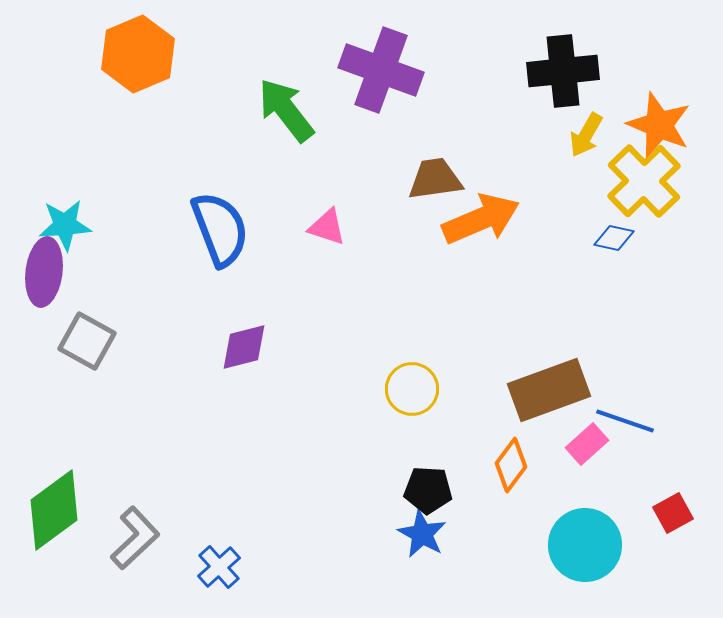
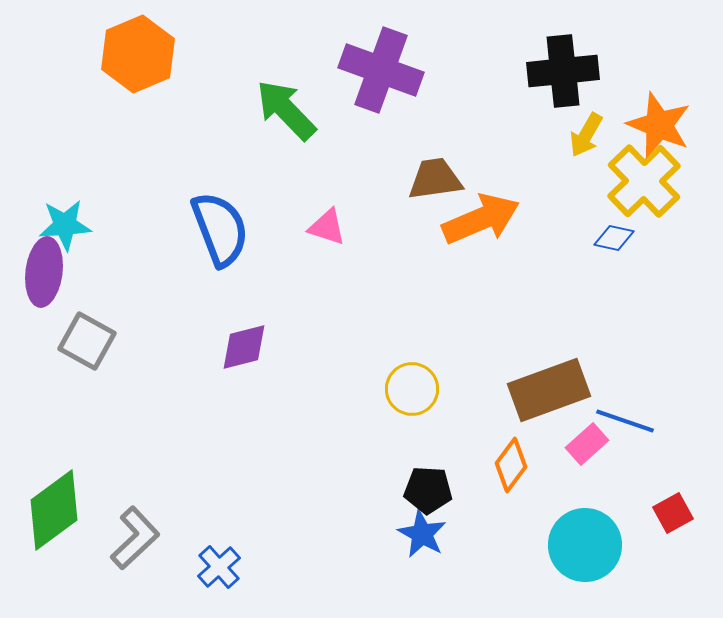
green arrow: rotated 6 degrees counterclockwise
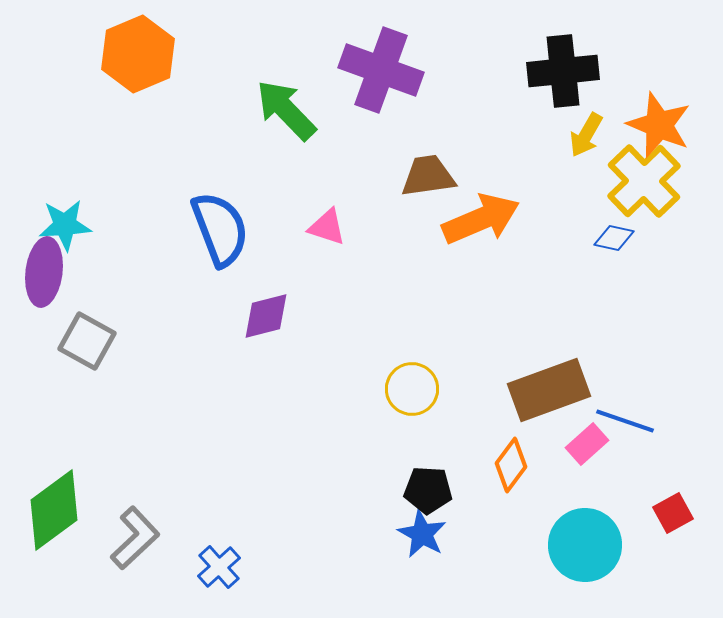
brown trapezoid: moved 7 px left, 3 px up
purple diamond: moved 22 px right, 31 px up
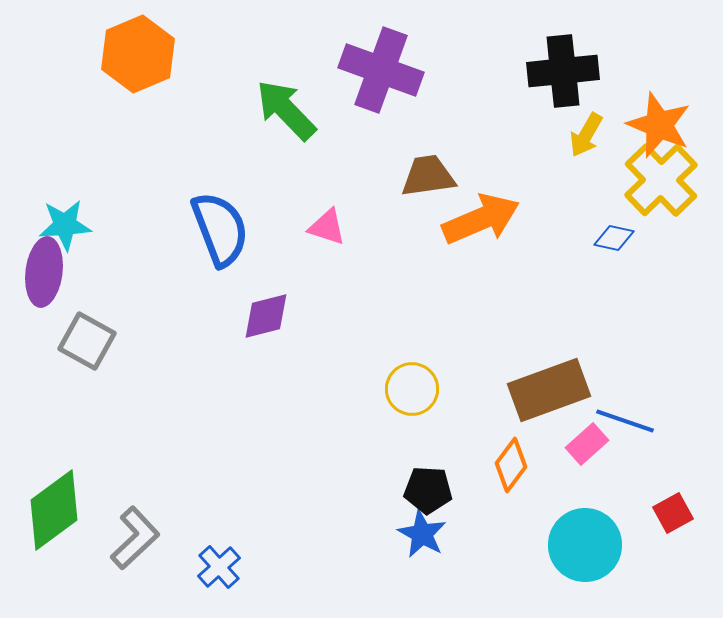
yellow cross: moved 17 px right, 1 px up
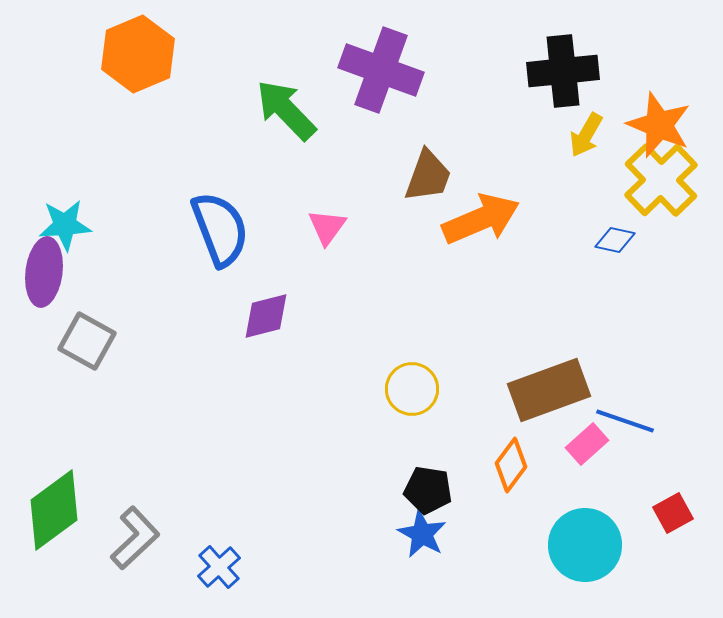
brown trapezoid: rotated 118 degrees clockwise
pink triangle: rotated 48 degrees clockwise
blue diamond: moved 1 px right, 2 px down
black pentagon: rotated 6 degrees clockwise
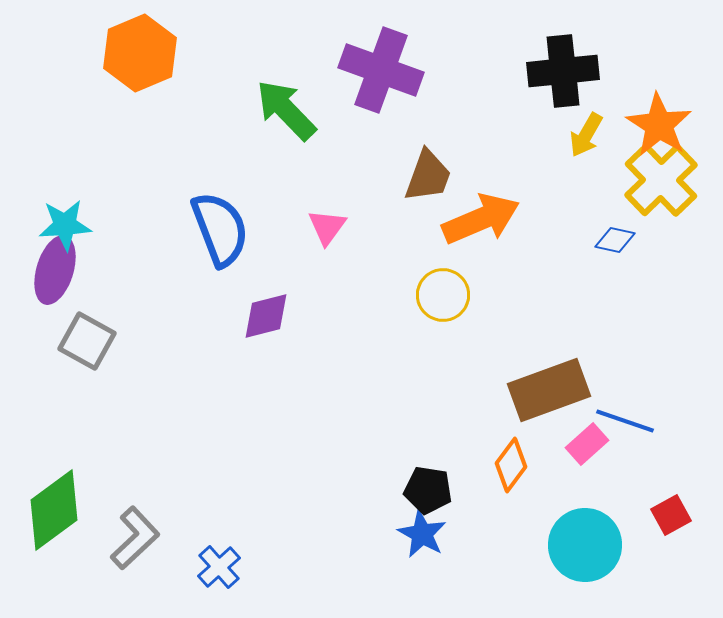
orange hexagon: moved 2 px right, 1 px up
orange star: rotated 10 degrees clockwise
purple ellipse: moved 11 px right, 2 px up; rotated 10 degrees clockwise
yellow circle: moved 31 px right, 94 px up
red square: moved 2 px left, 2 px down
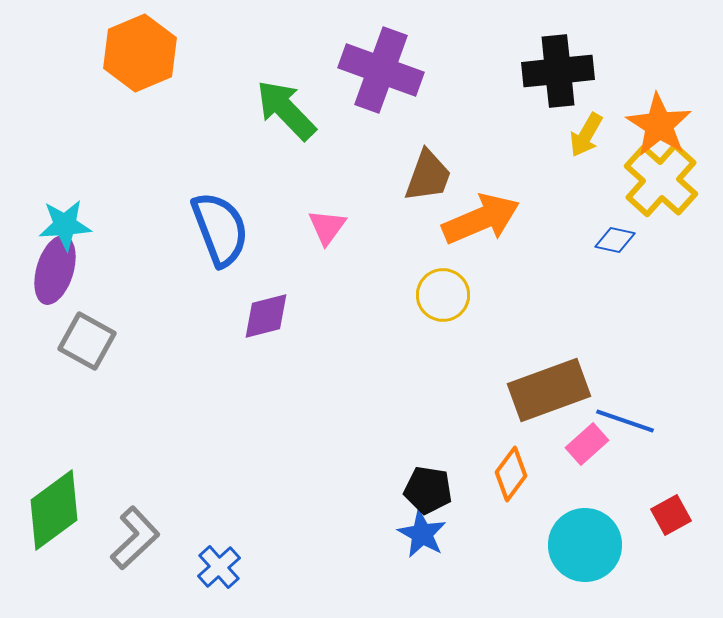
black cross: moved 5 px left
yellow cross: rotated 4 degrees counterclockwise
orange diamond: moved 9 px down
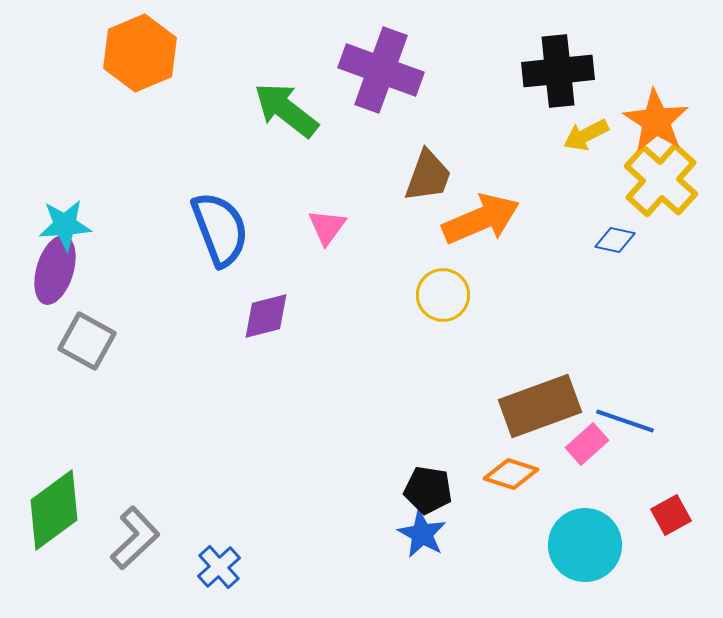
green arrow: rotated 8 degrees counterclockwise
orange star: moved 3 px left, 4 px up
yellow arrow: rotated 33 degrees clockwise
brown rectangle: moved 9 px left, 16 px down
orange diamond: rotated 72 degrees clockwise
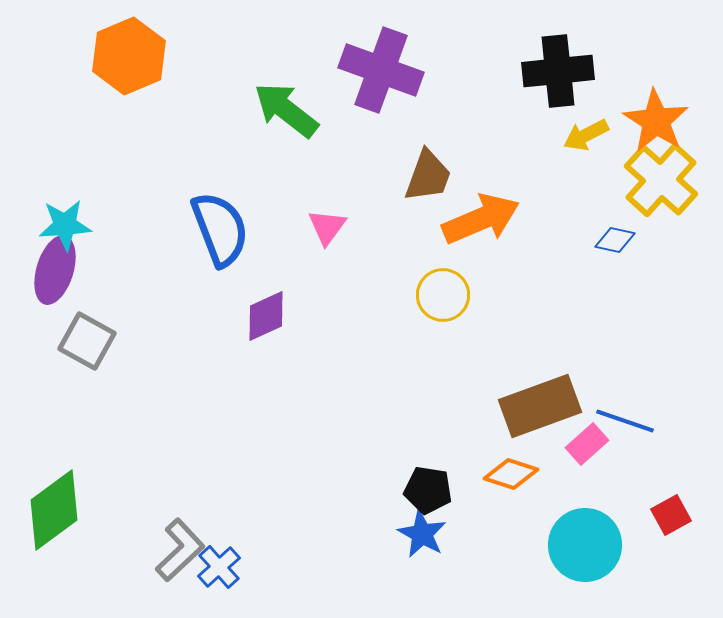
orange hexagon: moved 11 px left, 3 px down
purple diamond: rotated 10 degrees counterclockwise
gray L-shape: moved 45 px right, 12 px down
